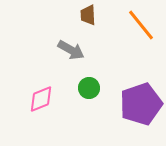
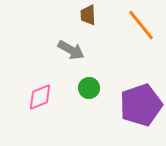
pink diamond: moved 1 px left, 2 px up
purple pentagon: moved 1 px down
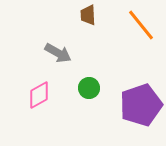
gray arrow: moved 13 px left, 3 px down
pink diamond: moved 1 px left, 2 px up; rotated 8 degrees counterclockwise
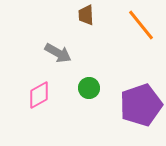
brown trapezoid: moved 2 px left
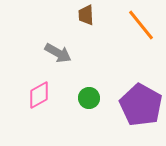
green circle: moved 10 px down
purple pentagon: rotated 24 degrees counterclockwise
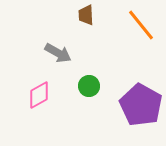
green circle: moved 12 px up
